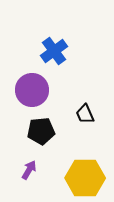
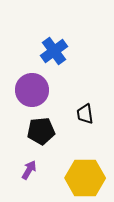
black trapezoid: rotated 15 degrees clockwise
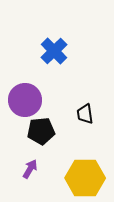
blue cross: rotated 8 degrees counterclockwise
purple circle: moved 7 px left, 10 px down
purple arrow: moved 1 px right, 1 px up
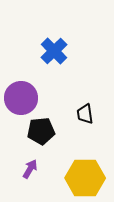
purple circle: moved 4 px left, 2 px up
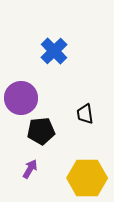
yellow hexagon: moved 2 px right
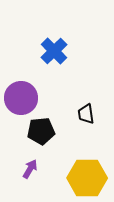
black trapezoid: moved 1 px right
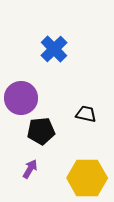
blue cross: moved 2 px up
black trapezoid: rotated 110 degrees clockwise
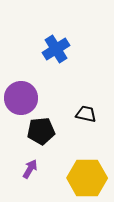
blue cross: moved 2 px right; rotated 12 degrees clockwise
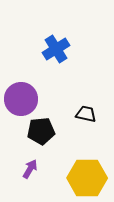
purple circle: moved 1 px down
